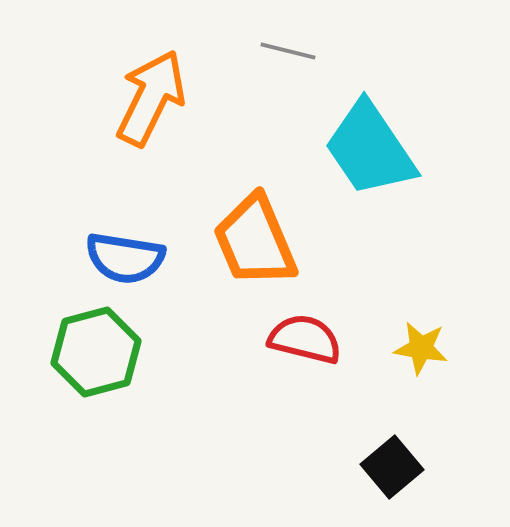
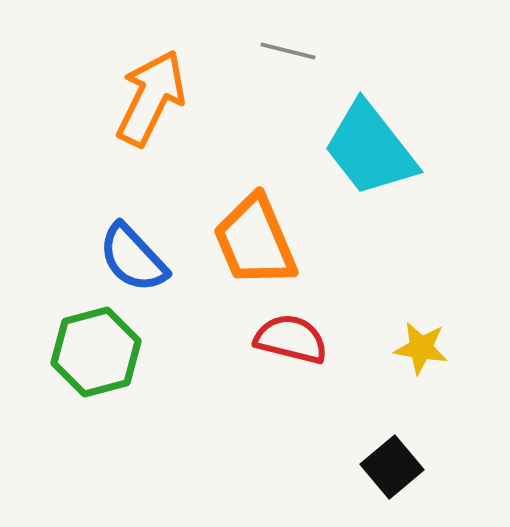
cyan trapezoid: rotated 4 degrees counterclockwise
blue semicircle: moved 8 px right; rotated 38 degrees clockwise
red semicircle: moved 14 px left
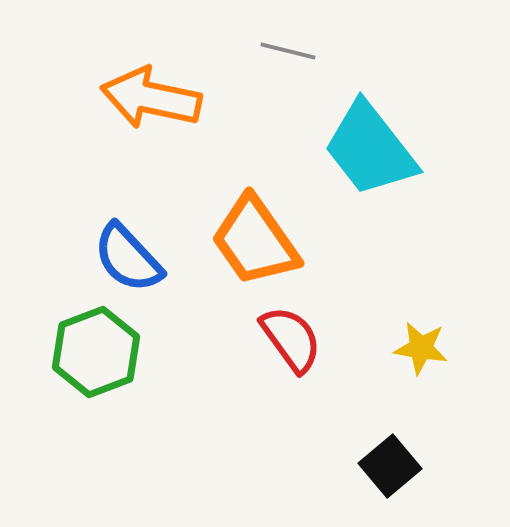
orange arrow: rotated 104 degrees counterclockwise
orange trapezoid: rotated 12 degrees counterclockwise
blue semicircle: moved 5 px left
red semicircle: rotated 40 degrees clockwise
green hexagon: rotated 6 degrees counterclockwise
black square: moved 2 px left, 1 px up
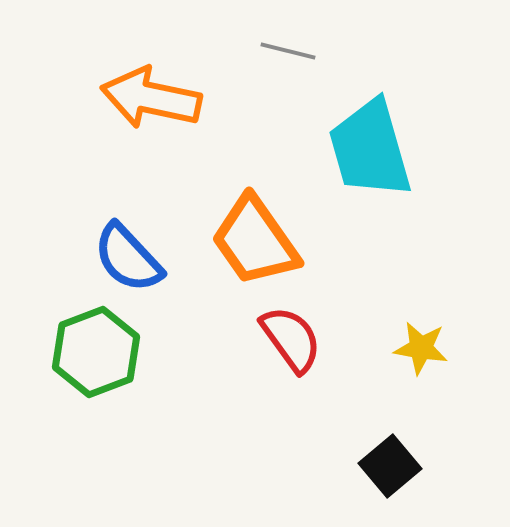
cyan trapezoid: rotated 22 degrees clockwise
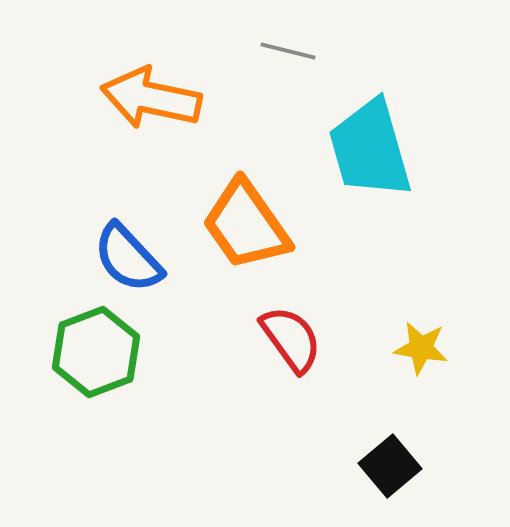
orange trapezoid: moved 9 px left, 16 px up
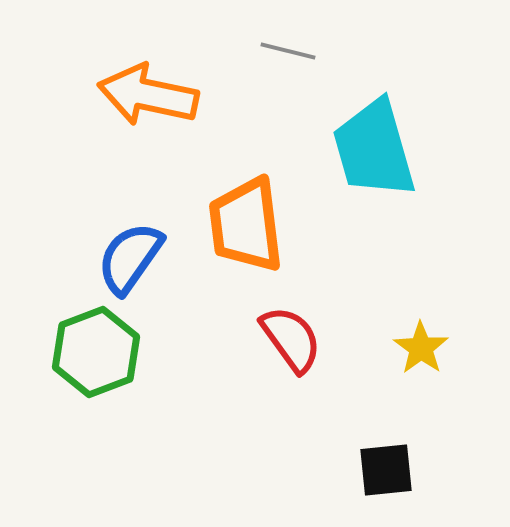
orange arrow: moved 3 px left, 3 px up
cyan trapezoid: moved 4 px right
orange trapezoid: rotated 28 degrees clockwise
blue semicircle: moved 2 px right; rotated 78 degrees clockwise
yellow star: rotated 26 degrees clockwise
black square: moved 4 px left, 4 px down; rotated 34 degrees clockwise
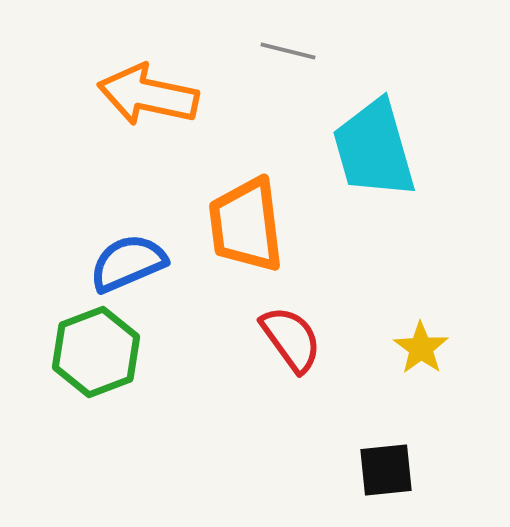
blue semicircle: moved 2 px left, 5 px down; rotated 32 degrees clockwise
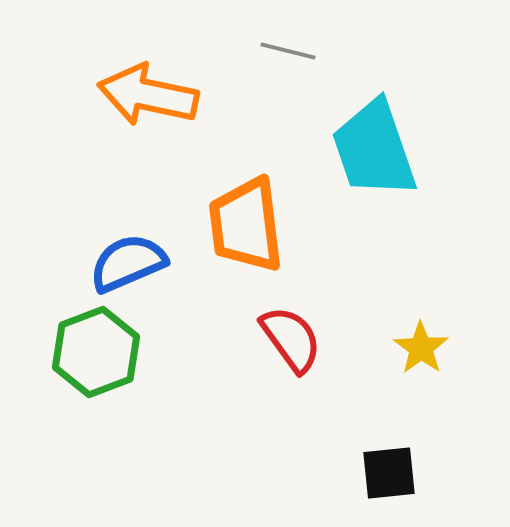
cyan trapezoid: rotated 3 degrees counterclockwise
black square: moved 3 px right, 3 px down
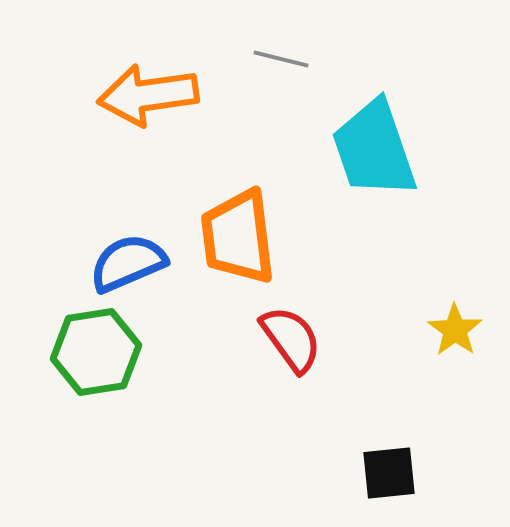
gray line: moved 7 px left, 8 px down
orange arrow: rotated 20 degrees counterclockwise
orange trapezoid: moved 8 px left, 12 px down
yellow star: moved 34 px right, 18 px up
green hexagon: rotated 12 degrees clockwise
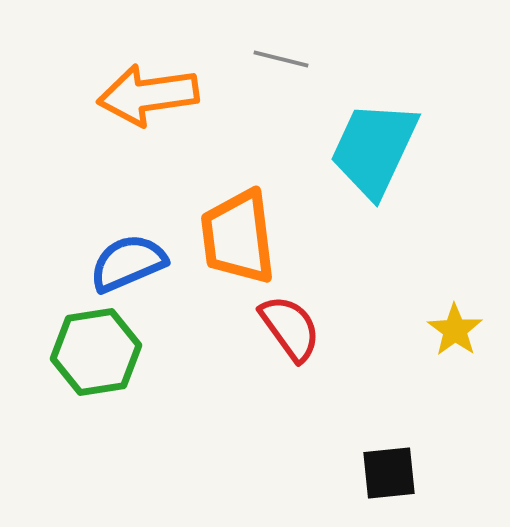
cyan trapezoid: rotated 44 degrees clockwise
red semicircle: moved 1 px left, 11 px up
